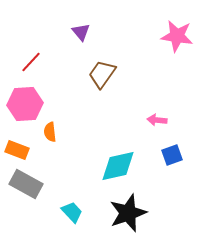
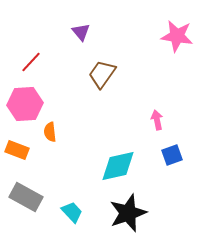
pink arrow: rotated 72 degrees clockwise
gray rectangle: moved 13 px down
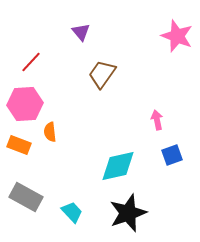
pink star: rotated 12 degrees clockwise
orange rectangle: moved 2 px right, 5 px up
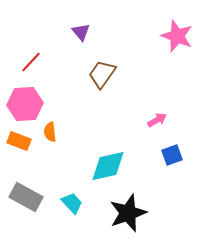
pink arrow: rotated 72 degrees clockwise
orange rectangle: moved 4 px up
cyan diamond: moved 10 px left
cyan trapezoid: moved 9 px up
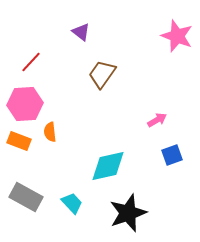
purple triangle: rotated 12 degrees counterclockwise
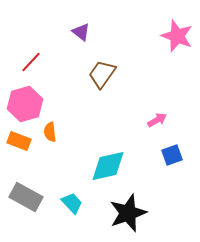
pink hexagon: rotated 12 degrees counterclockwise
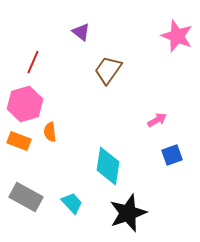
red line: moved 2 px right; rotated 20 degrees counterclockwise
brown trapezoid: moved 6 px right, 4 px up
cyan diamond: rotated 69 degrees counterclockwise
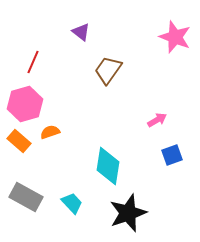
pink star: moved 2 px left, 1 px down
orange semicircle: rotated 78 degrees clockwise
orange rectangle: rotated 20 degrees clockwise
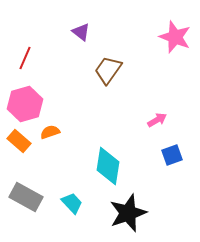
red line: moved 8 px left, 4 px up
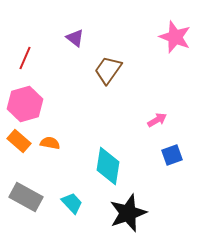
purple triangle: moved 6 px left, 6 px down
orange semicircle: moved 11 px down; rotated 30 degrees clockwise
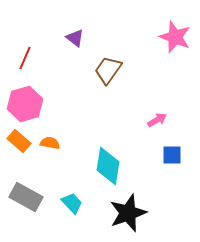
blue square: rotated 20 degrees clockwise
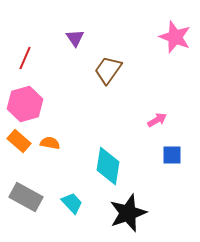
purple triangle: rotated 18 degrees clockwise
